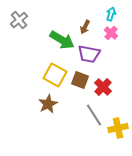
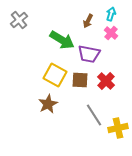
brown arrow: moved 3 px right, 6 px up
brown square: rotated 18 degrees counterclockwise
red cross: moved 3 px right, 6 px up
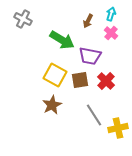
gray cross: moved 4 px right, 1 px up; rotated 24 degrees counterclockwise
purple trapezoid: moved 1 px right, 2 px down
brown square: rotated 12 degrees counterclockwise
brown star: moved 4 px right, 1 px down
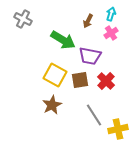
pink cross: rotated 16 degrees clockwise
green arrow: moved 1 px right
yellow cross: moved 1 px down
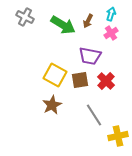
gray cross: moved 2 px right, 2 px up
green arrow: moved 15 px up
yellow cross: moved 7 px down
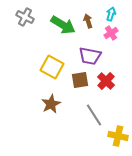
brown arrow: rotated 136 degrees clockwise
yellow square: moved 3 px left, 8 px up
brown star: moved 1 px left, 1 px up
yellow cross: rotated 24 degrees clockwise
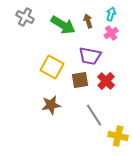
brown star: moved 1 px down; rotated 18 degrees clockwise
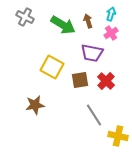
purple trapezoid: moved 2 px right, 3 px up
brown star: moved 16 px left
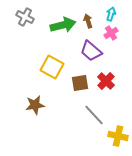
green arrow: rotated 45 degrees counterclockwise
purple trapezoid: moved 1 px left, 2 px up; rotated 30 degrees clockwise
brown square: moved 3 px down
gray line: rotated 10 degrees counterclockwise
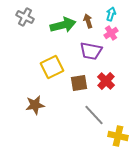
purple trapezoid: rotated 30 degrees counterclockwise
yellow square: rotated 35 degrees clockwise
brown square: moved 1 px left
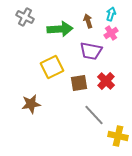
green arrow: moved 3 px left, 4 px down; rotated 10 degrees clockwise
brown star: moved 4 px left, 1 px up
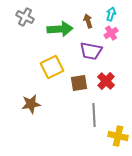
gray line: rotated 40 degrees clockwise
